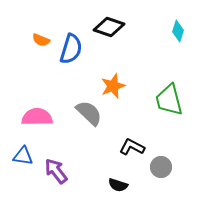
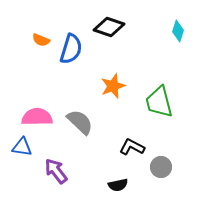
green trapezoid: moved 10 px left, 2 px down
gray semicircle: moved 9 px left, 9 px down
blue triangle: moved 1 px left, 9 px up
black semicircle: rotated 30 degrees counterclockwise
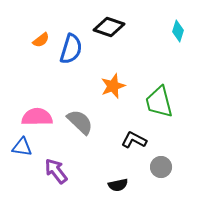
orange semicircle: rotated 60 degrees counterclockwise
black L-shape: moved 2 px right, 7 px up
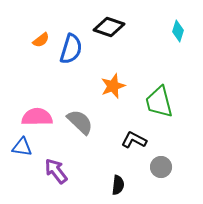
black semicircle: rotated 72 degrees counterclockwise
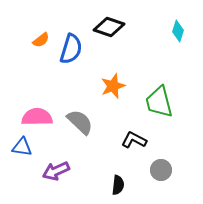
gray circle: moved 3 px down
purple arrow: rotated 76 degrees counterclockwise
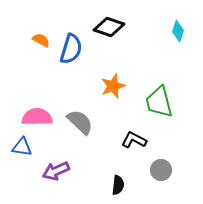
orange semicircle: rotated 114 degrees counterclockwise
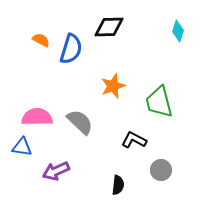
black diamond: rotated 20 degrees counterclockwise
